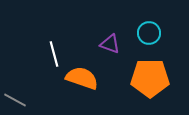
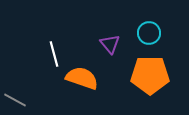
purple triangle: rotated 30 degrees clockwise
orange pentagon: moved 3 px up
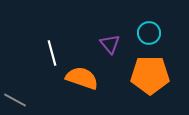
white line: moved 2 px left, 1 px up
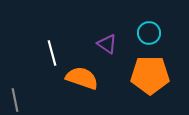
purple triangle: moved 3 px left; rotated 15 degrees counterclockwise
gray line: rotated 50 degrees clockwise
